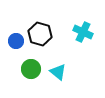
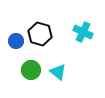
green circle: moved 1 px down
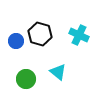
cyan cross: moved 4 px left, 3 px down
green circle: moved 5 px left, 9 px down
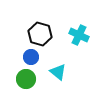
blue circle: moved 15 px right, 16 px down
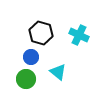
black hexagon: moved 1 px right, 1 px up
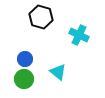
black hexagon: moved 16 px up
blue circle: moved 6 px left, 2 px down
green circle: moved 2 px left
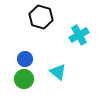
cyan cross: rotated 36 degrees clockwise
